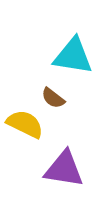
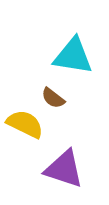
purple triangle: rotated 9 degrees clockwise
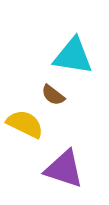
brown semicircle: moved 3 px up
